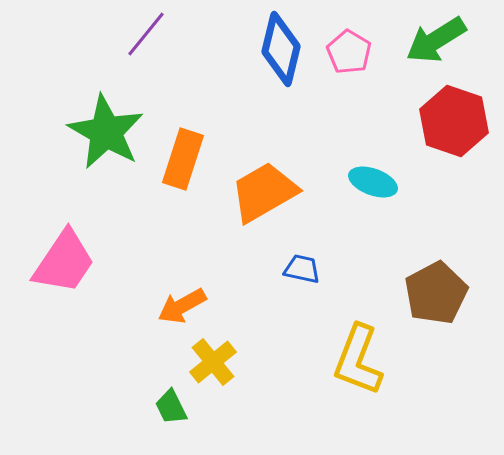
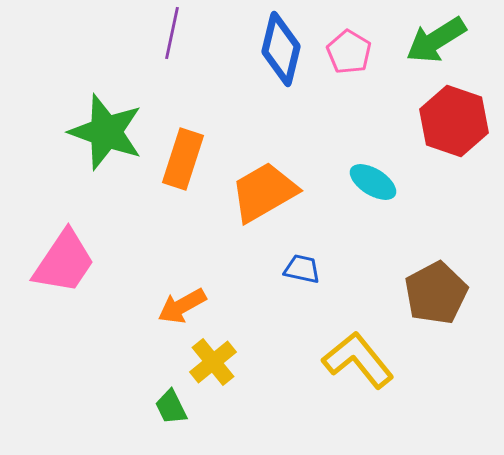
purple line: moved 26 px right, 1 px up; rotated 27 degrees counterclockwise
green star: rotated 10 degrees counterclockwise
cyan ellipse: rotated 12 degrees clockwise
yellow L-shape: rotated 120 degrees clockwise
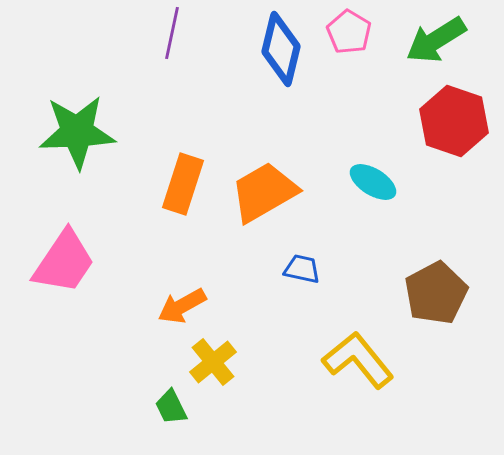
pink pentagon: moved 20 px up
green star: moved 29 px left; rotated 22 degrees counterclockwise
orange rectangle: moved 25 px down
